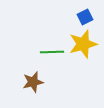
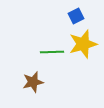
blue square: moved 9 px left, 1 px up
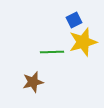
blue square: moved 2 px left, 4 px down
yellow star: moved 2 px up
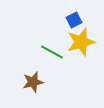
yellow star: moved 2 px left
green line: rotated 30 degrees clockwise
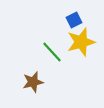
green line: rotated 20 degrees clockwise
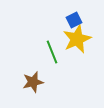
yellow star: moved 4 px left, 3 px up; rotated 8 degrees counterclockwise
green line: rotated 20 degrees clockwise
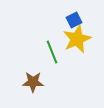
brown star: rotated 15 degrees clockwise
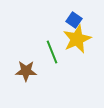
blue square: rotated 28 degrees counterclockwise
brown star: moved 7 px left, 11 px up
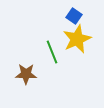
blue square: moved 4 px up
brown star: moved 3 px down
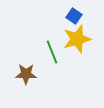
yellow star: rotated 8 degrees clockwise
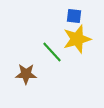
blue square: rotated 28 degrees counterclockwise
green line: rotated 20 degrees counterclockwise
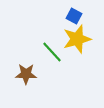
blue square: rotated 21 degrees clockwise
